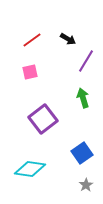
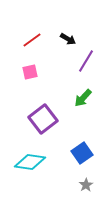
green arrow: rotated 120 degrees counterclockwise
cyan diamond: moved 7 px up
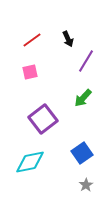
black arrow: rotated 35 degrees clockwise
cyan diamond: rotated 20 degrees counterclockwise
